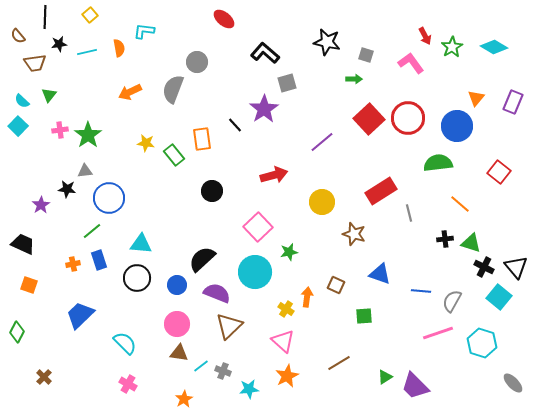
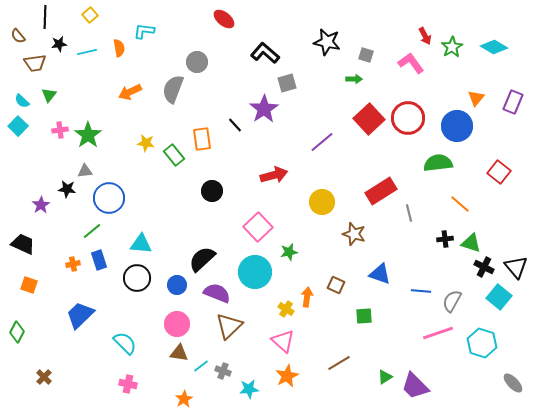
pink cross at (128, 384): rotated 18 degrees counterclockwise
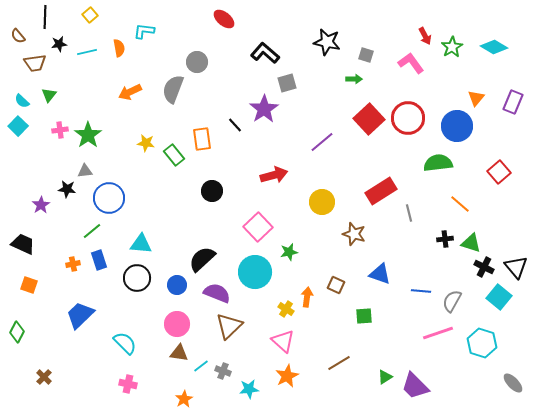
red square at (499, 172): rotated 10 degrees clockwise
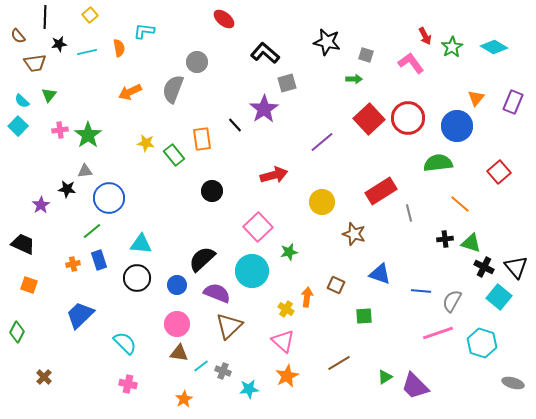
cyan circle at (255, 272): moved 3 px left, 1 px up
gray ellipse at (513, 383): rotated 30 degrees counterclockwise
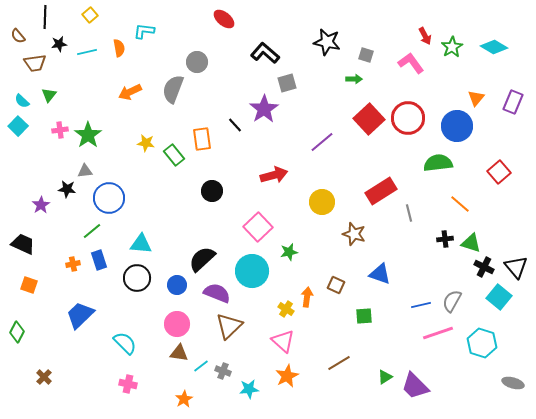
blue line at (421, 291): moved 14 px down; rotated 18 degrees counterclockwise
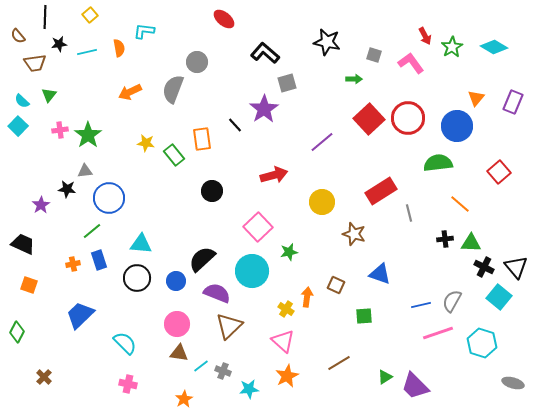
gray square at (366, 55): moved 8 px right
green triangle at (471, 243): rotated 15 degrees counterclockwise
blue circle at (177, 285): moved 1 px left, 4 px up
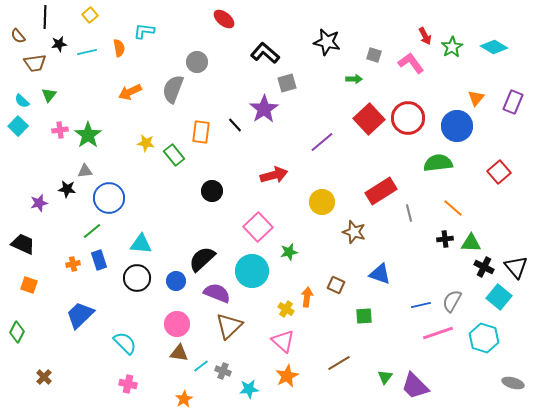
orange rectangle at (202, 139): moved 1 px left, 7 px up; rotated 15 degrees clockwise
orange line at (460, 204): moved 7 px left, 4 px down
purple star at (41, 205): moved 2 px left, 2 px up; rotated 18 degrees clockwise
brown star at (354, 234): moved 2 px up
cyan hexagon at (482, 343): moved 2 px right, 5 px up
green triangle at (385, 377): rotated 21 degrees counterclockwise
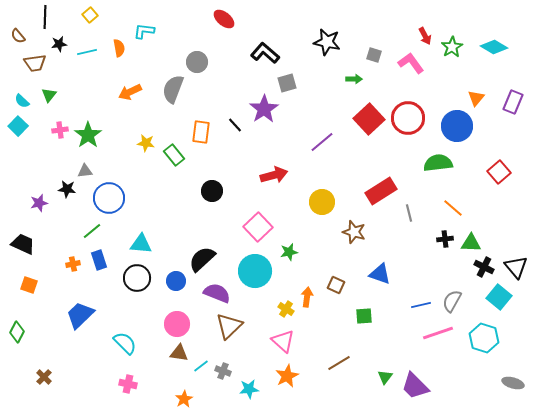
cyan circle at (252, 271): moved 3 px right
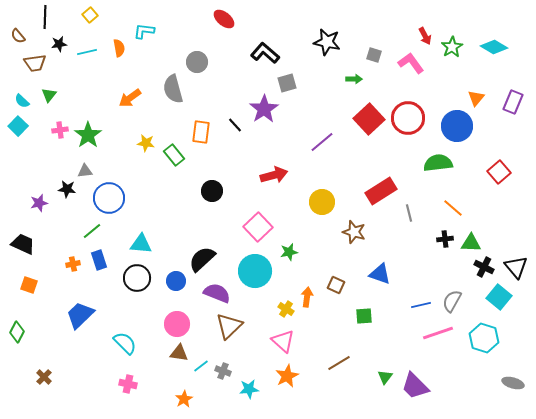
gray semicircle at (173, 89): rotated 36 degrees counterclockwise
orange arrow at (130, 92): moved 6 px down; rotated 10 degrees counterclockwise
